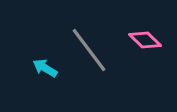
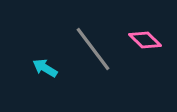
gray line: moved 4 px right, 1 px up
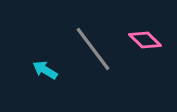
cyan arrow: moved 2 px down
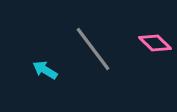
pink diamond: moved 10 px right, 3 px down
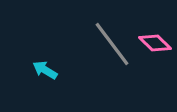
gray line: moved 19 px right, 5 px up
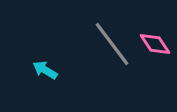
pink diamond: moved 1 px down; rotated 12 degrees clockwise
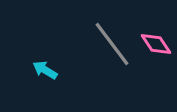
pink diamond: moved 1 px right
